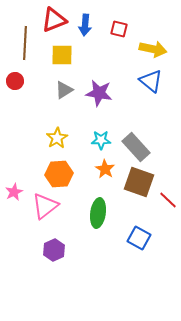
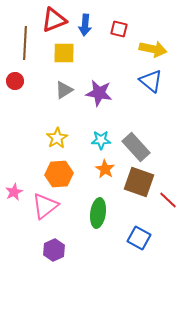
yellow square: moved 2 px right, 2 px up
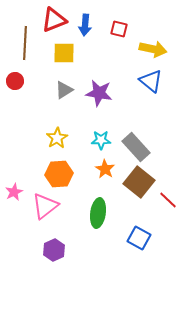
brown square: rotated 20 degrees clockwise
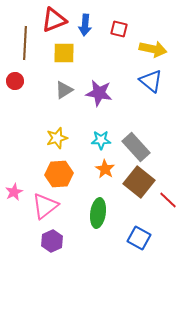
yellow star: rotated 15 degrees clockwise
purple hexagon: moved 2 px left, 9 px up
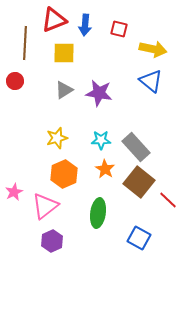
orange hexagon: moved 5 px right; rotated 20 degrees counterclockwise
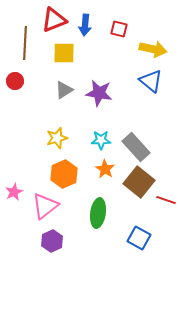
red line: moved 2 px left; rotated 24 degrees counterclockwise
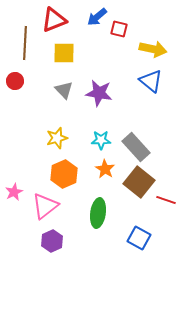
blue arrow: moved 12 px right, 8 px up; rotated 45 degrees clockwise
gray triangle: rotated 42 degrees counterclockwise
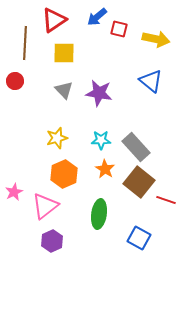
red triangle: rotated 12 degrees counterclockwise
yellow arrow: moved 3 px right, 10 px up
green ellipse: moved 1 px right, 1 px down
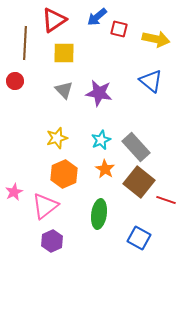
cyan star: rotated 24 degrees counterclockwise
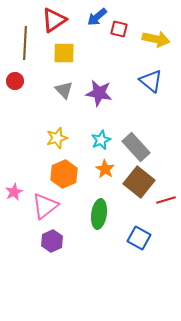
red line: rotated 36 degrees counterclockwise
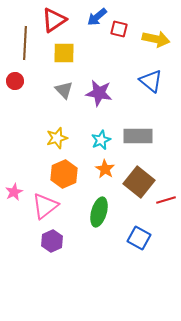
gray rectangle: moved 2 px right, 11 px up; rotated 48 degrees counterclockwise
green ellipse: moved 2 px up; rotated 8 degrees clockwise
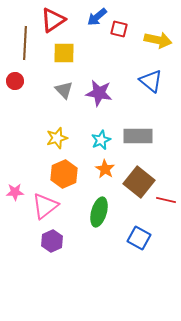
red triangle: moved 1 px left
yellow arrow: moved 2 px right, 1 px down
pink star: moved 1 px right; rotated 24 degrees clockwise
red line: rotated 30 degrees clockwise
